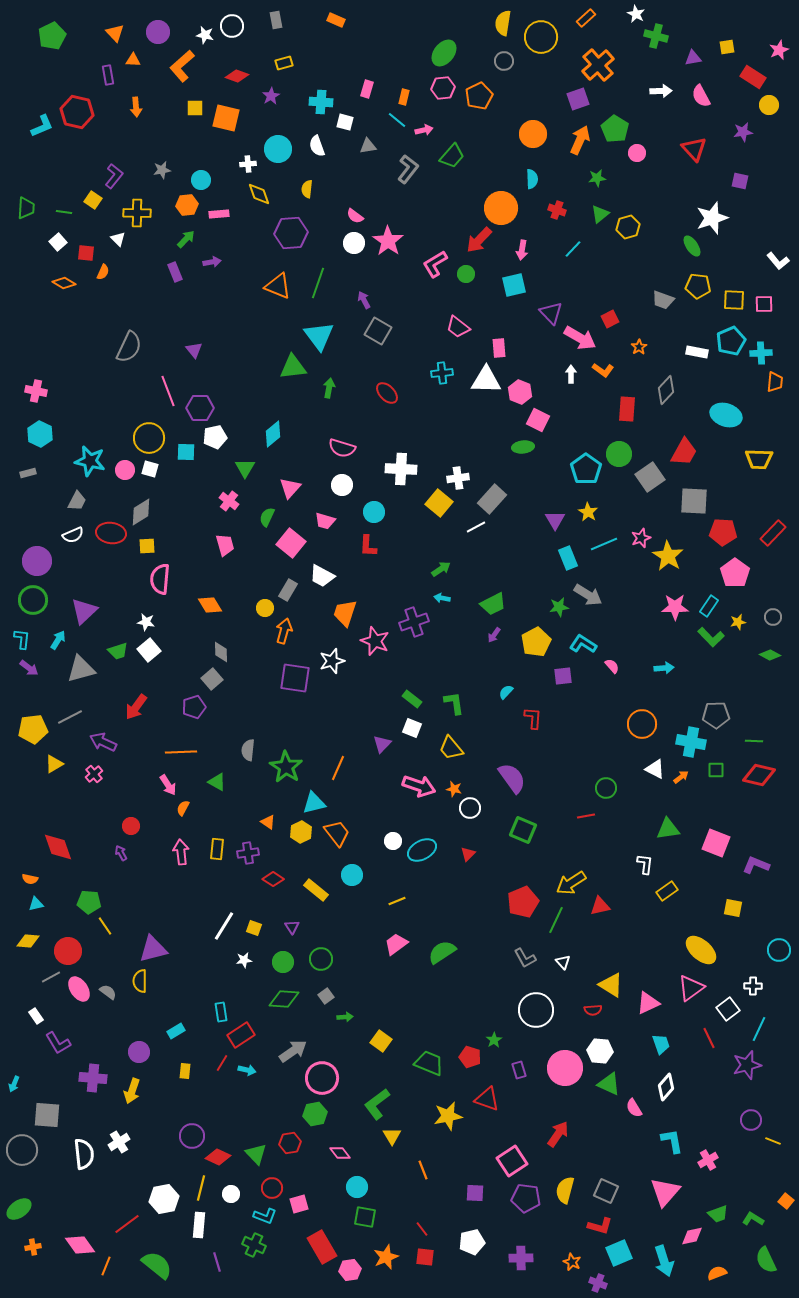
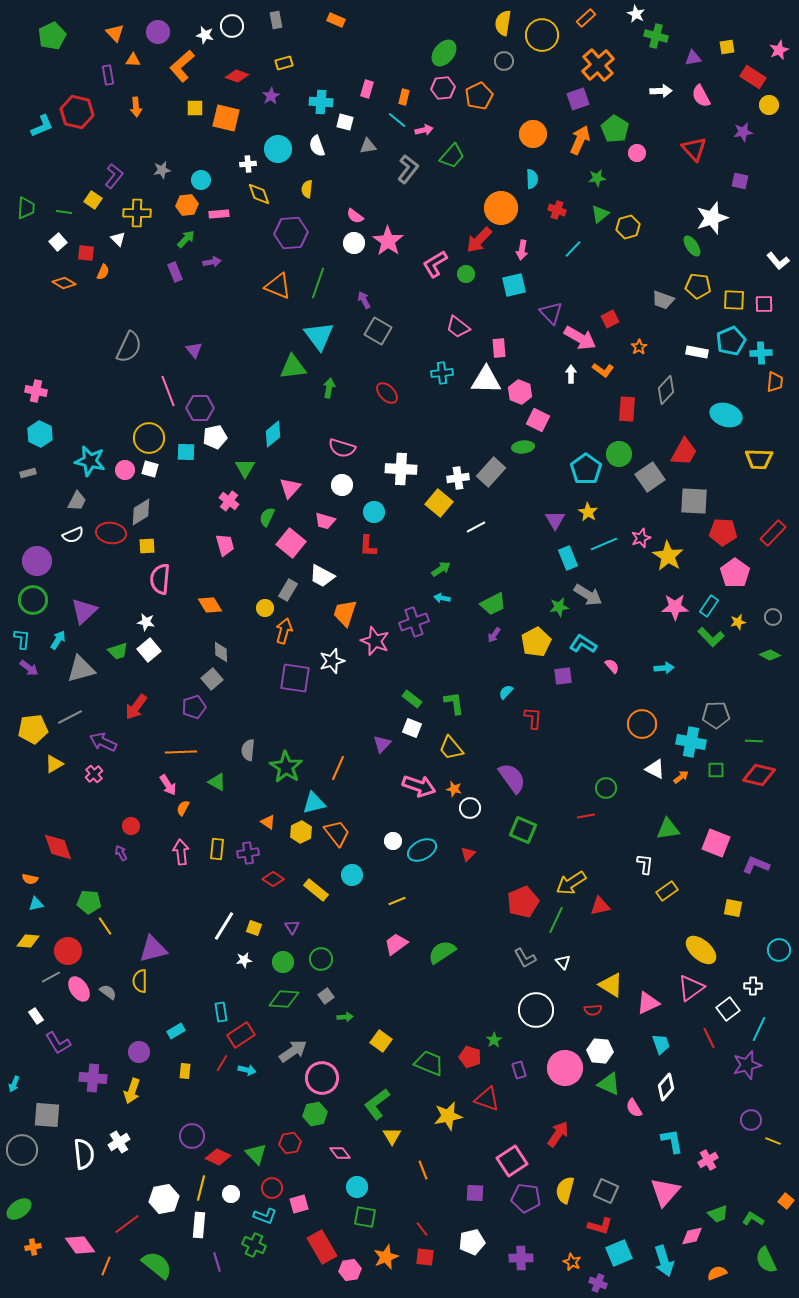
yellow circle at (541, 37): moved 1 px right, 2 px up
gray rectangle at (492, 499): moved 1 px left, 27 px up
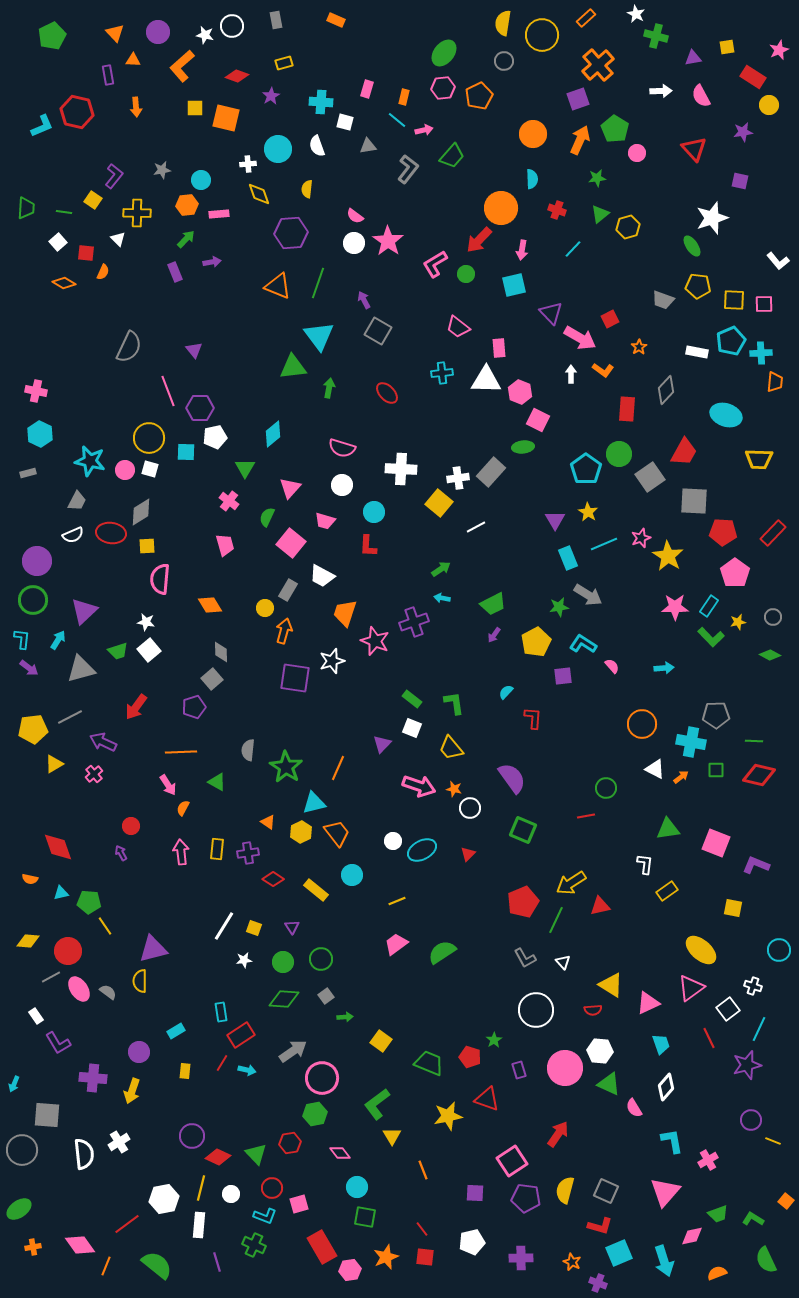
cyan triangle at (36, 904): moved 25 px right, 11 px up
white cross at (753, 986): rotated 18 degrees clockwise
